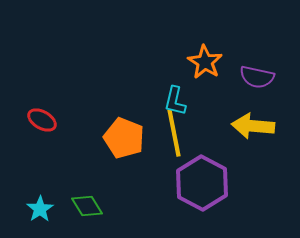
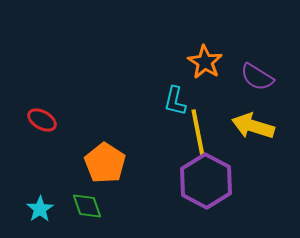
purple semicircle: rotated 20 degrees clockwise
yellow arrow: rotated 12 degrees clockwise
yellow line: moved 24 px right
orange pentagon: moved 19 px left, 25 px down; rotated 12 degrees clockwise
purple hexagon: moved 4 px right, 2 px up
green diamond: rotated 12 degrees clockwise
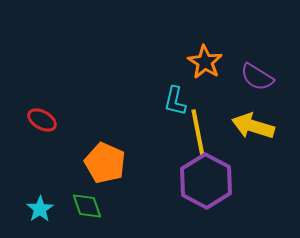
orange pentagon: rotated 9 degrees counterclockwise
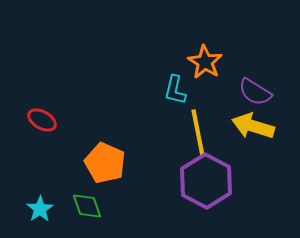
purple semicircle: moved 2 px left, 15 px down
cyan L-shape: moved 11 px up
